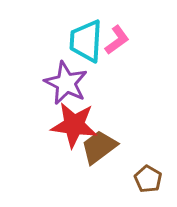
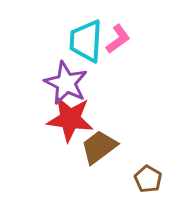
pink L-shape: moved 1 px right, 1 px up
red star: moved 4 px left, 6 px up
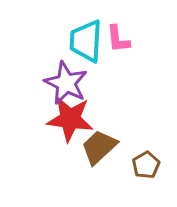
pink L-shape: rotated 120 degrees clockwise
brown trapezoid: rotated 6 degrees counterclockwise
brown pentagon: moved 2 px left, 14 px up; rotated 12 degrees clockwise
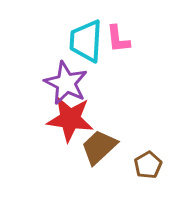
brown pentagon: moved 2 px right
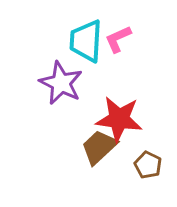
pink L-shape: rotated 72 degrees clockwise
purple star: moved 5 px left
red star: moved 49 px right
brown pentagon: rotated 16 degrees counterclockwise
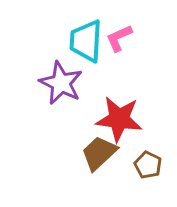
pink L-shape: moved 1 px right, 1 px up
brown trapezoid: moved 6 px down
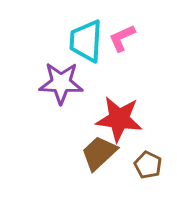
pink L-shape: moved 3 px right
purple star: rotated 24 degrees counterclockwise
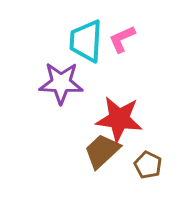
pink L-shape: moved 1 px down
brown trapezoid: moved 3 px right, 2 px up
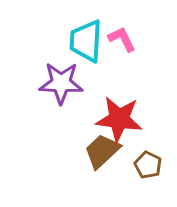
pink L-shape: rotated 88 degrees clockwise
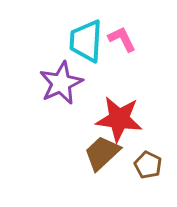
purple star: rotated 27 degrees counterclockwise
brown trapezoid: moved 2 px down
